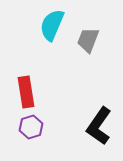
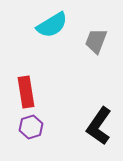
cyan semicircle: rotated 144 degrees counterclockwise
gray trapezoid: moved 8 px right, 1 px down
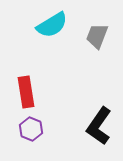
gray trapezoid: moved 1 px right, 5 px up
purple hexagon: moved 2 px down; rotated 20 degrees counterclockwise
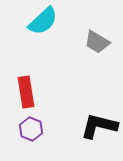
cyan semicircle: moved 9 px left, 4 px up; rotated 12 degrees counterclockwise
gray trapezoid: moved 6 px down; rotated 80 degrees counterclockwise
black L-shape: rotated 69 degrees clockwise
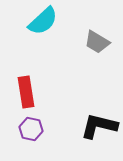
purple hexagon: rotated 10 degrees counterclockwise
